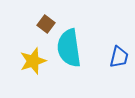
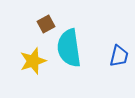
brown square: rotated 24 degrees clockwise
blue trapezoid: moved 1 px up
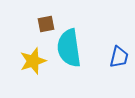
brown square: rotated 18 degrees clockwise
blue trapezoid: moved 1 px down
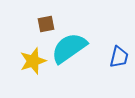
cyan semicircle: rotated 63 degrees clockwise
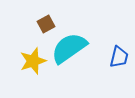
brown square: rotated 18 degrees counterclockwise
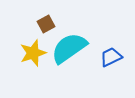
blue trapezoid: moved 8 px left; rotated 130 degrees counterclockwise
yellow star: moved 8 px up
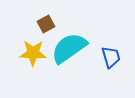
yellow star: rotated 20 degrees clockwise
blue trapezoid: rotated 100 degrees clockwise
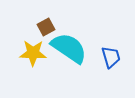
brown square: moved 3 px down
cyan semicircle: rotated 69 degrees clockwise
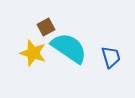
yellow star: rotated 16 degrees clockwise
